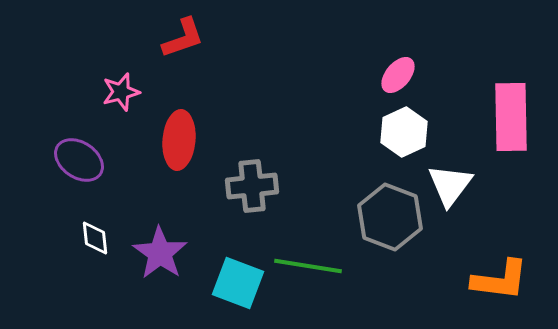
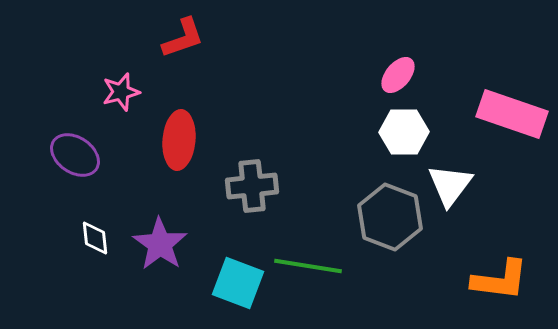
pink rectangle: moved 1 px right, 3 px up; rotated 70 degrees counterclockwise
white hexagon: rotated 24 degrees clockwise
purple ellipse: moved 4 px left, 5 px up
purple star: moved 9 px up
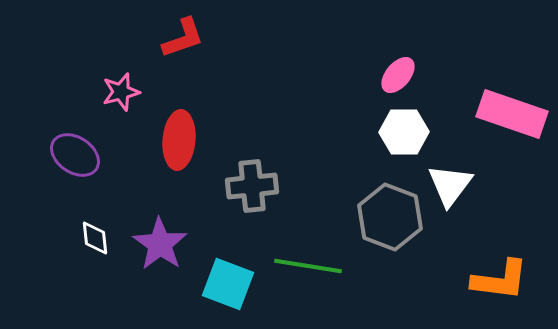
cyan square: moved 10 px left, 1 px down
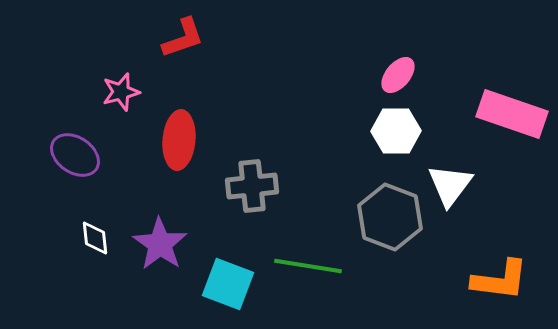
white hexagon: moved 8 px left, 1 px up
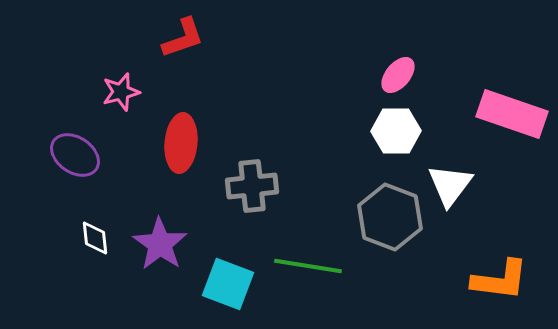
red ellipse: moved 2 px right, 3 px down
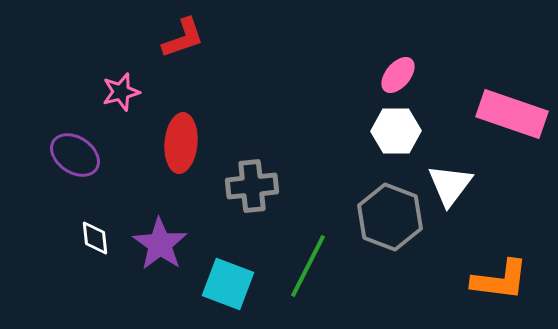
green line: rotated 72 degrees counterclockwise
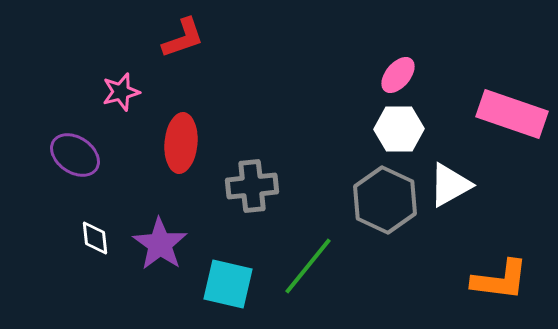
white hexagon: moved 3 px right, 2 px up
white triangle: rotated 24 degrees clockwise
gray hexagon: moved 5 px left, 17 px up; rotated 4 degrees clockwise
green line: rotated 12 degrees clockwise
cyan square: rotated 8 degrees counterclockwise
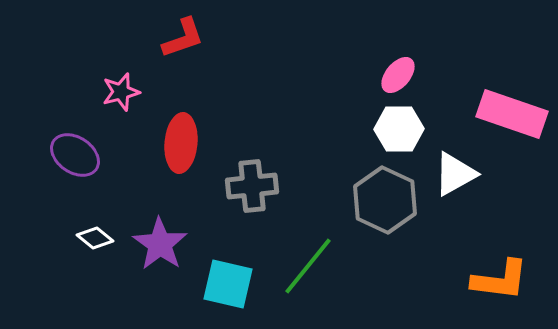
white triangle: moved 5 px right, 11 px up
white diamond: rotated 45 degrees counterclockwise
